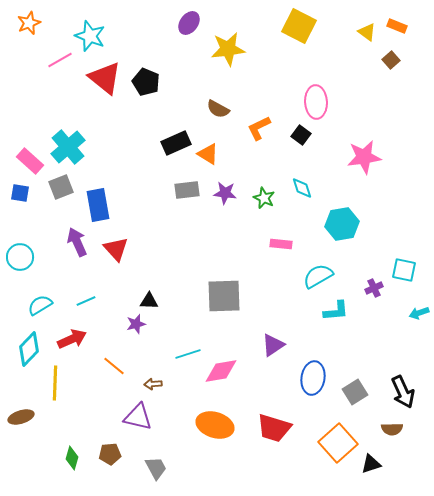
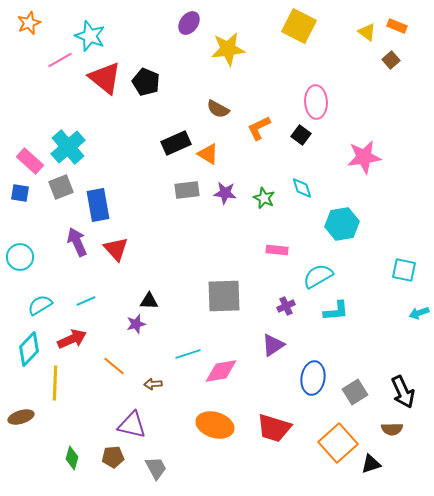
pink rectangle at (281, 244): moved 4 px left, 6 px down
purple cross at (374, 288): moved 88 px left, 18 px down
purple triangle at (138, 417): moved 6 px left, 8 px down
brown pentagon at (110, 454): moved 3 px right, 3 px down
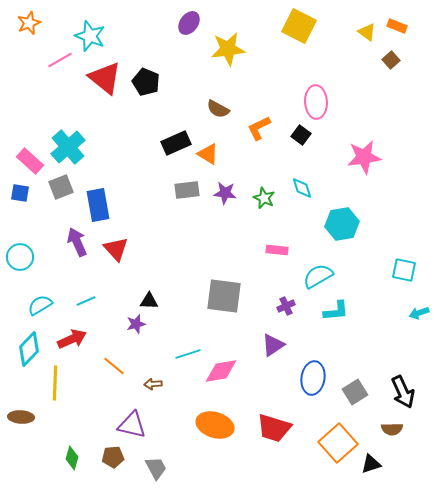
gray square at (224, 296): rotated 9 degrees clockwise
brown ellipse at (21, 417): rotated 20 degrees clockwise
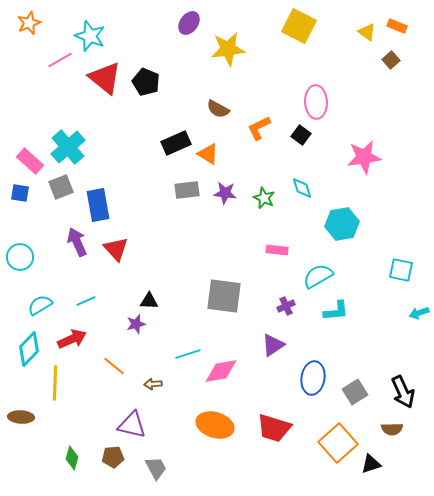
cyan square at (404, 270): moved 3 px left
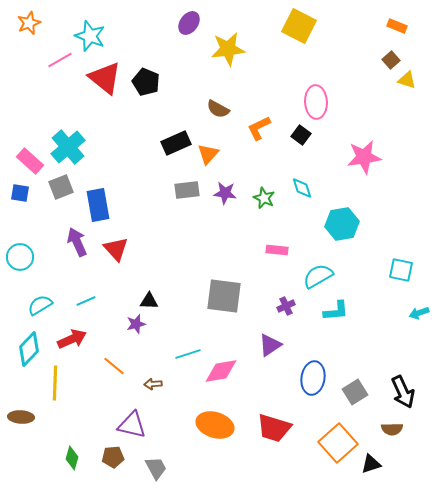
yellow triangle at (367, 32): moved 40 px right, 48 px down; rotated 18 degrees counterclockwise
orange triangle at (208, 154): rotated 40 degrees clockwise
purple triangle at (273, 345): moved 3 px left
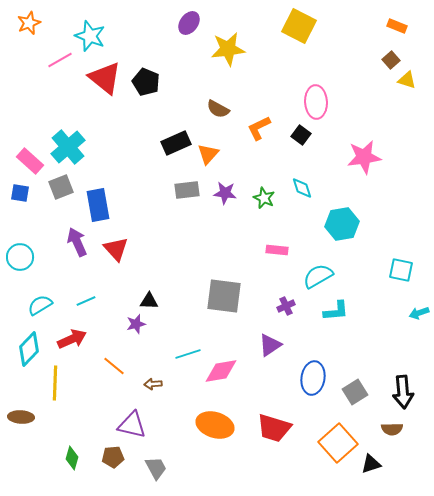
black arrow at (403, 392): rotated 20 degrees clockwise
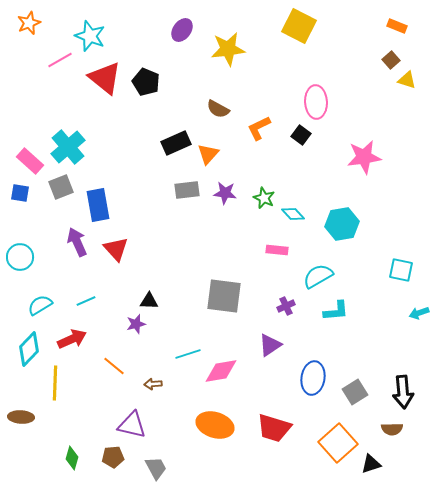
purple ellipse at (189, 23): moved 7 px left, 7 px down
cyan diamond at (302, 188): moved 9 px left, 26 px down; rotated 25 degrees counterclockwise
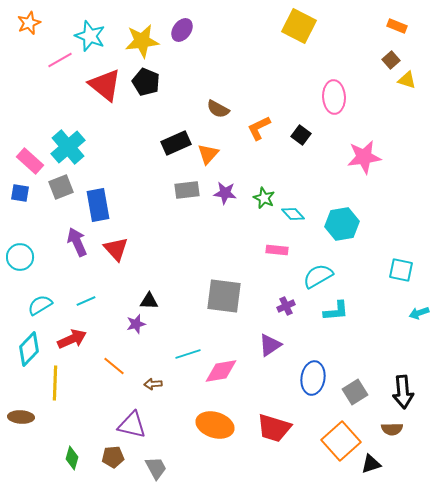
yellow star at (228, 49): moved 86 px left, 8 px up
red triangle at (105, 78): moved 7 px down
pink ellipse at (316, 102): moved 18 px right, 5 px up
orange square at (338, 443): moved 3 px right, 2 px up
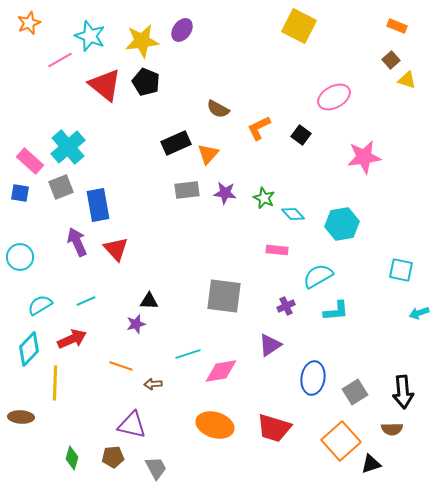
pink ellipse at (334, 97): rotated 64 degrees clockwise
orange line at (114, 366): moved 7 px right; rotated 20 degrees counterclockwise
